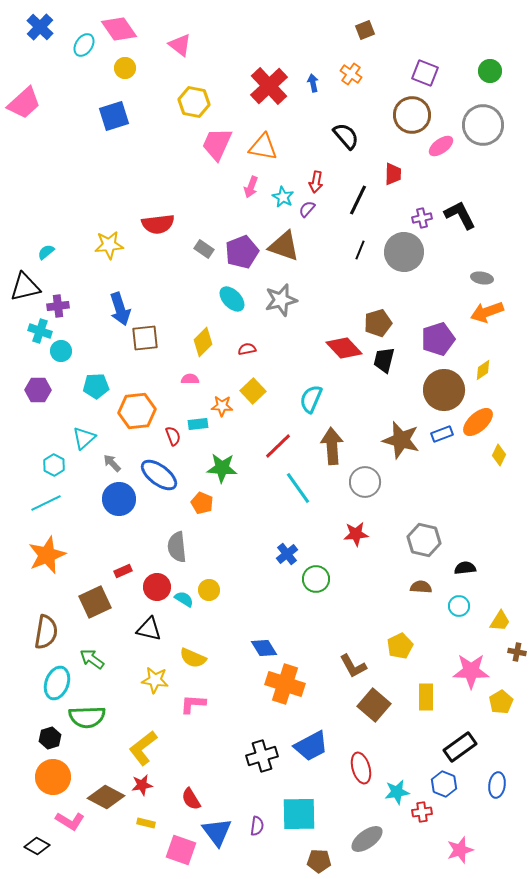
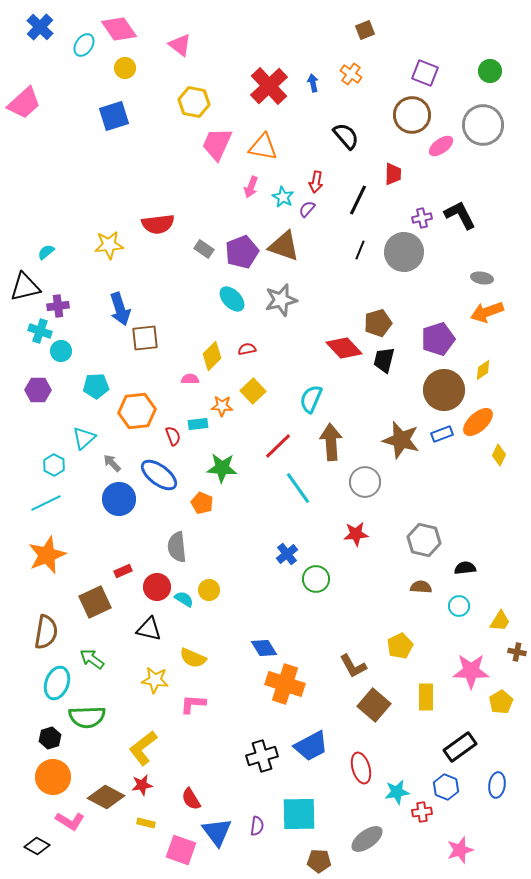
yellow diamond at (203, 342): moved 9 px right, 14 px down
brown arrow at (332, 446): moved 1 px left, 4 px up
blue hexagon at (444, 784): moved 2 px right, 3 px down
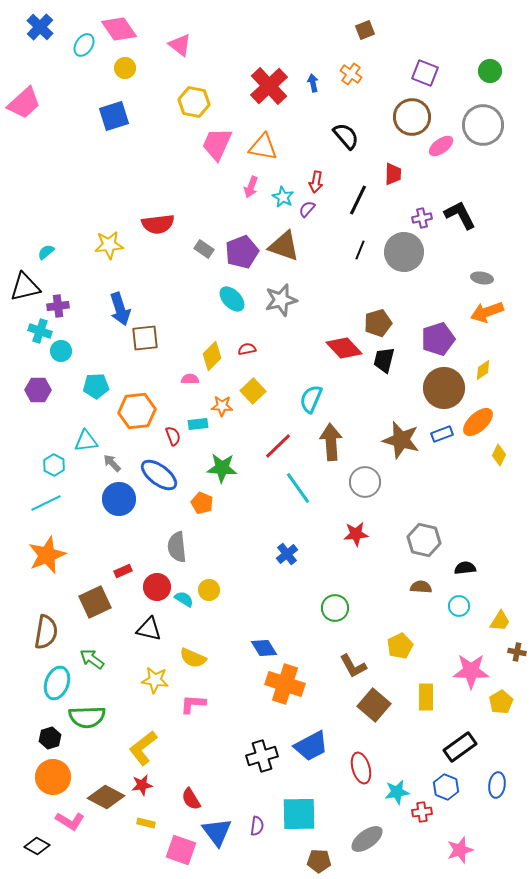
brown circle at (412, 115): moved 2 px down
brown circle at (444, 390): moved 2 px up
cyan triangle at (84, 438): moved 2 px right, 3 px down; rotated 35 degrees clockwise
green circle at (316, 579): moved 19 px right, 29 px down
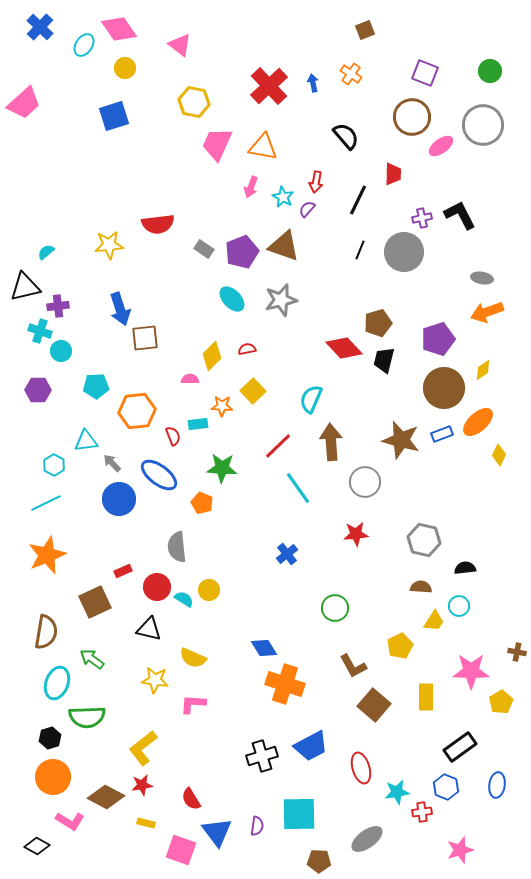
yellow trapezoid at (500, 621): moved 66 px left
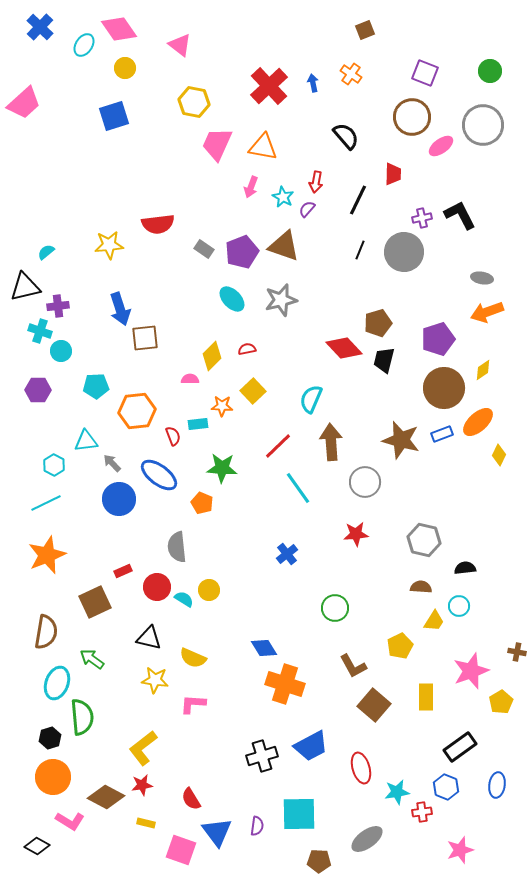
black triangle at (149, 629): moved 9 px down
pink star at (471, 671): rotated 21 degrees counterclockwise
green semicircle at (87, 717): moved 5 px left; rotated 93 degrees counterclockwise
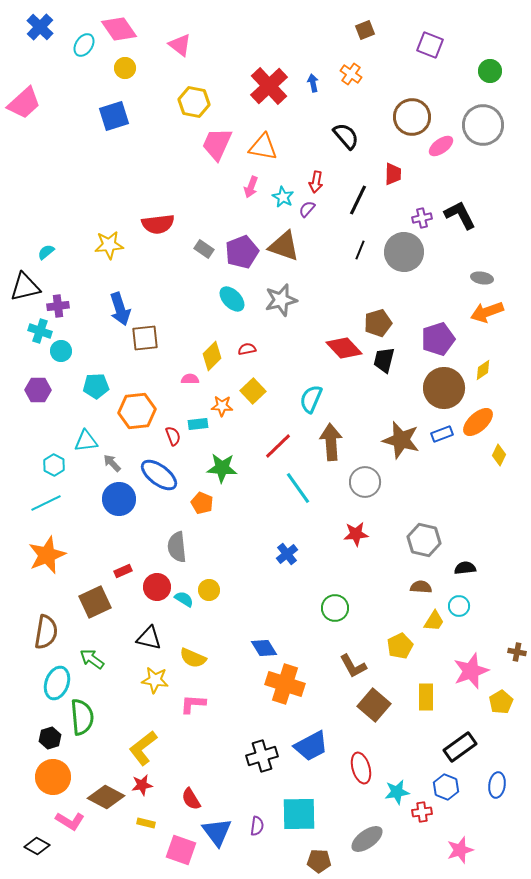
purple square at (425, 73): moved 5 px right, 28 px up
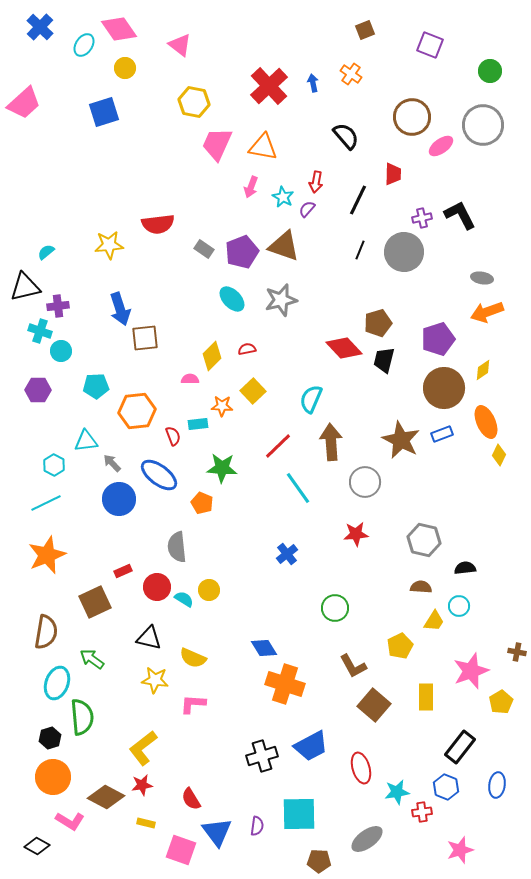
blue square at (114, 116): moved 10 px left, 4 px up
orange ellipse at (478, 422): moved 8 px right; rotated 72 degrees counterclockwise
brown star at (401, 440): rotated 12 degrees clockwise
black rectangle at (460, 747): rotated 16 degrees counterclockwise
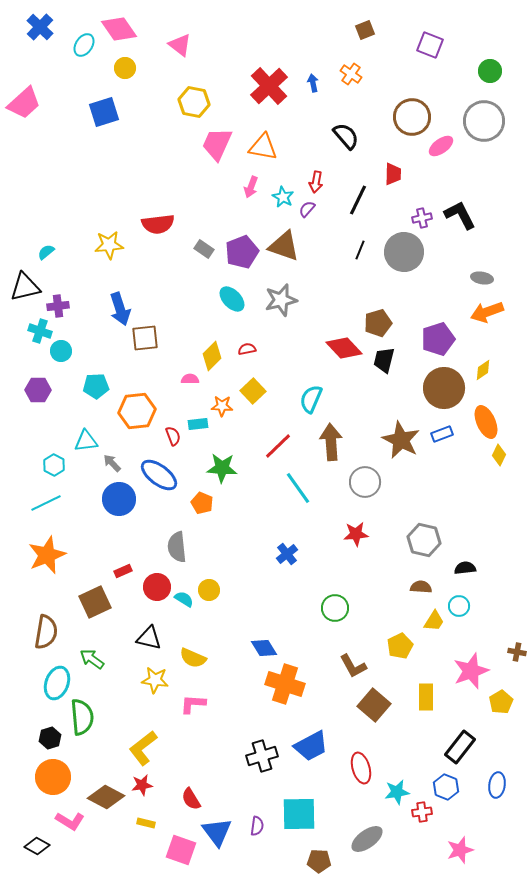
gray circle at (483, 125): moved 1 px right, 4 px up
